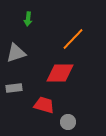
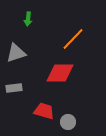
red trapezoid: moved 6 px down
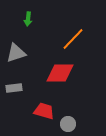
gray circle: moved 2 px down
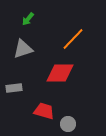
green arrow: rotated 32 degrees clockwise
gray triangle: moved 7 px right, 4 px up
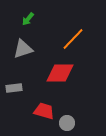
gray circle: moved 1 px left, 1 px up
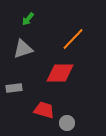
red trapezoid: moved 1 px up
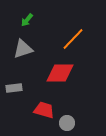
green arrow: moved 1 px left, 1 px down
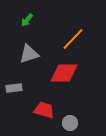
gray triangle: moved 6 px right, 5 px down
red diamond: moved 4 px right
gray circle: moved 3 px right
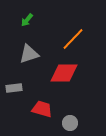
red trapezoid: moved 2 px left, 1 px up
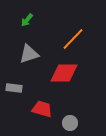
gray rectangle: rotated 14 degrees clockwise
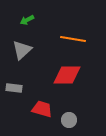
green arrow: rotated 24 degrees clockwise
orange line: rotated 55 degrees clockwise
gray triangle: moved 7 px left, 4 px up; rotated 25 degrees counterclockwise
red diamond: moved 3 px right, 2 px down
gray circle: moved 1 px left, 3 px up
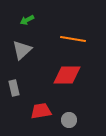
gray rectangle: rotated 70 degrees clockwise
red trapezoid: moved 1 px left, 2 px down; rotated 25 degrees counterclockwise
